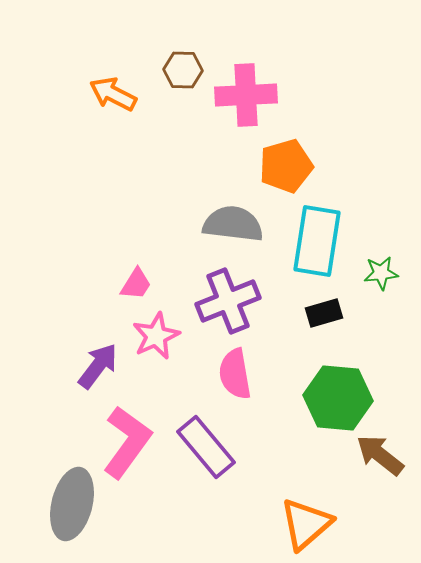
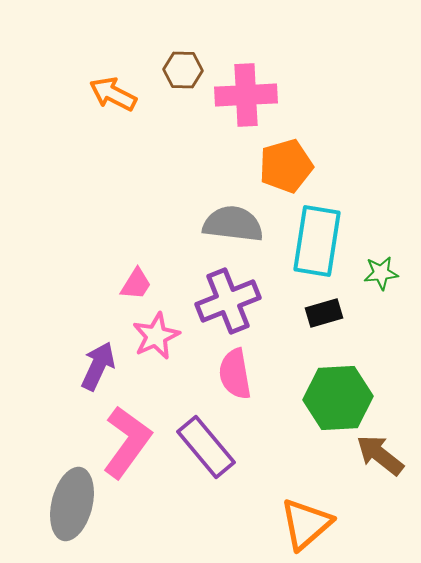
purple arrow: rotated 12 degrees counterclockwise
green hexagon: rotated 8 degrees counterclockwise
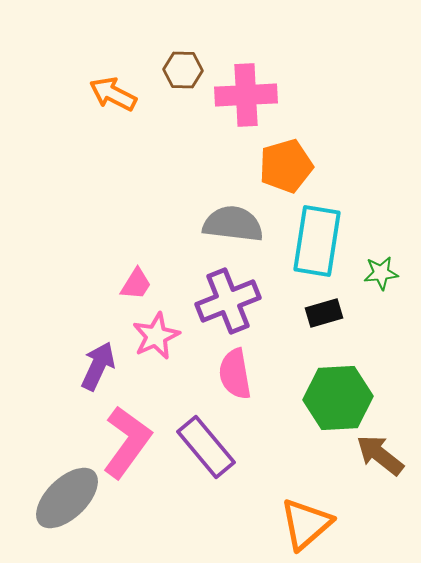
gray ellipse: moved 5 px left, 6 px up; rotated 32 degrees clockwise
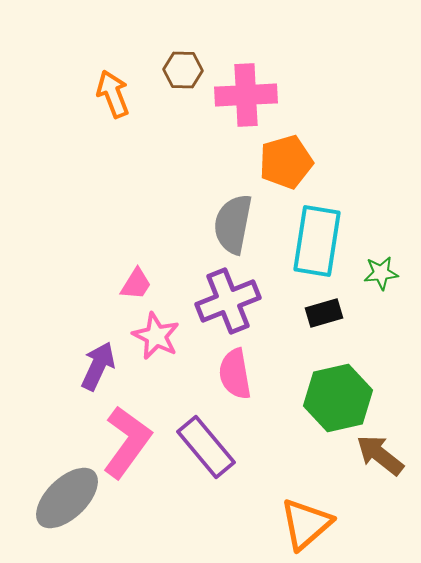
orange arrow: rotated 42 degrees clockwise
orange pentagon: moved 4 px up
gray semicircle: rotated 86 degrees counterclockwise
pink star: rotated 21 degrees counterclockwise
green hexagon: rotated 10 degrees counterclockwise
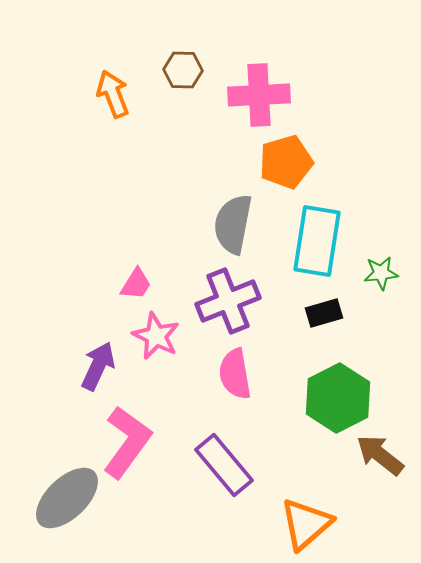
pink cross: moved 13 px right
green hexagon: rotated 14 degrees counterclockwise
purple rectangle: moved 18 px right, 18 px down
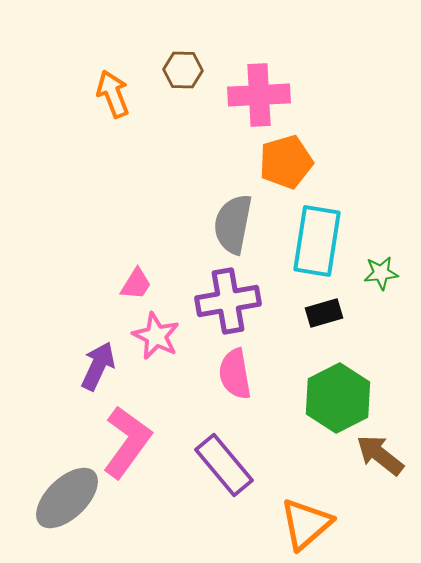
purple cross: rotated 12 degrees clockwise
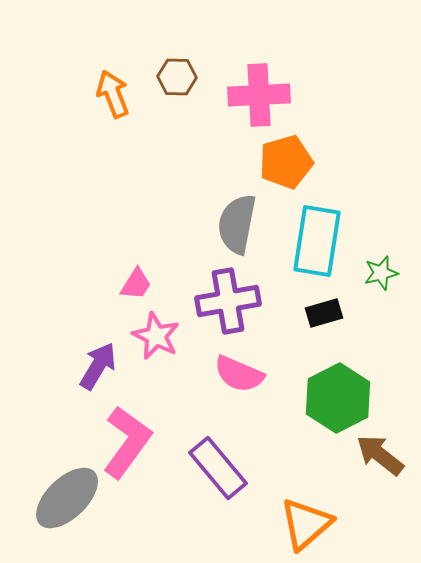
brown hexagon: moved 6 px left, 7 px down
gray semicircle: moved 4 px right
green star: rotated 8 degrees counterclockwise
purple arrow: rotated 6 degrees clockwise
pink semicircle: moved 4 px right; rotated 57 degrees counterclockwise
purple rectangle: moved 6 px left, 3 px down
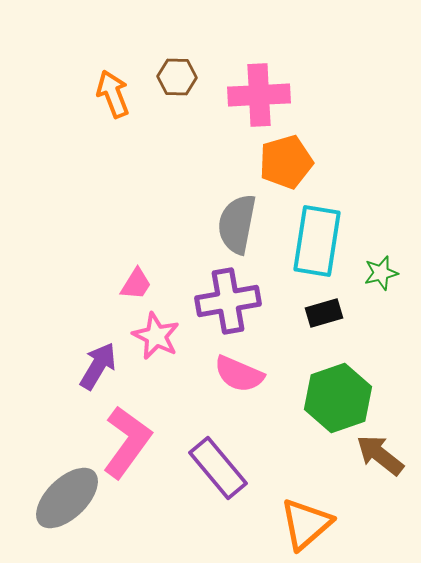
green hexagon: rotated 8 degrees clockwise
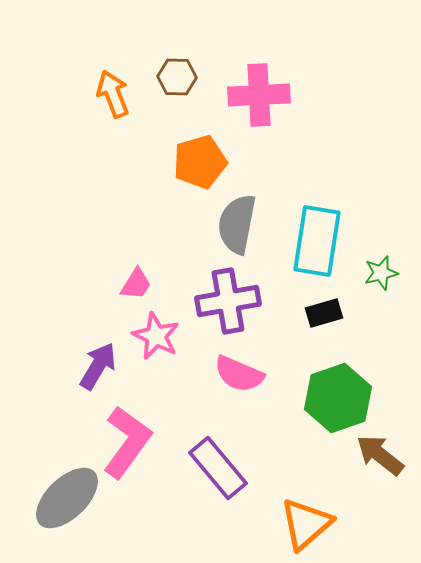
orange pentagon: moved 86 px left
